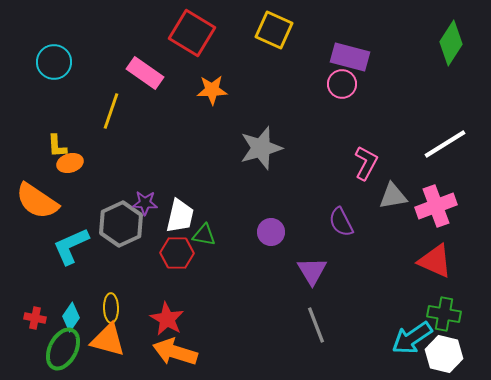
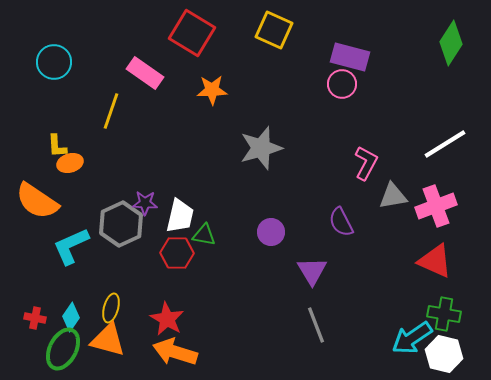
yellow ellipse: rotated 16 degrees clockwise
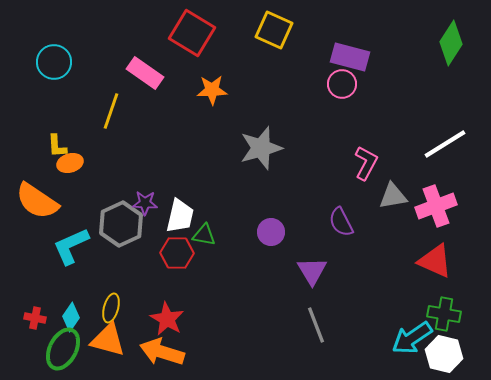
orange arrow: moved 13 px left
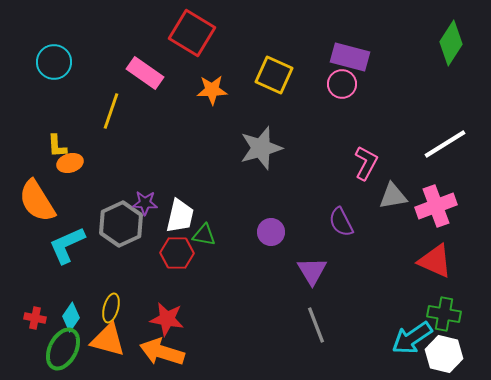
yellow square: moved 45 px down
orange semicircle: rotated 24 degrees clockwise
cyan L-shape: moved 4 px left, 1 px up
red star: rotated 20 degrees counterclockwise
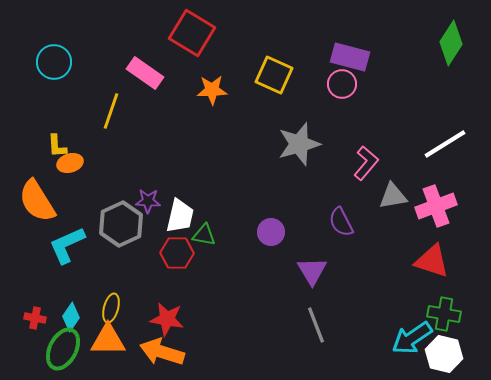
gray star: moved 38 px right, 4 px up
pink L-shape: rotated 12 degrees clockwise
purple star: moved 3 px right, 2 px up
red triangle: moved 3 px left; rotated 6 degrees counterclockwise
orange triangle: rotated 15 degrees counterclockwise
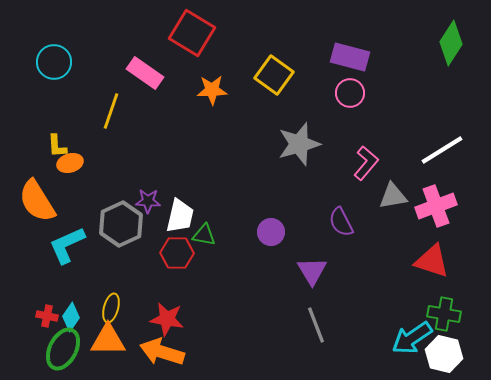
yellow square: rotated 12 degrees clockwise
pink circle: moved 8 px right, 9 px down
white line: moved 3 px left, 6 px down
red cross: moved 12 px right, 2 px up
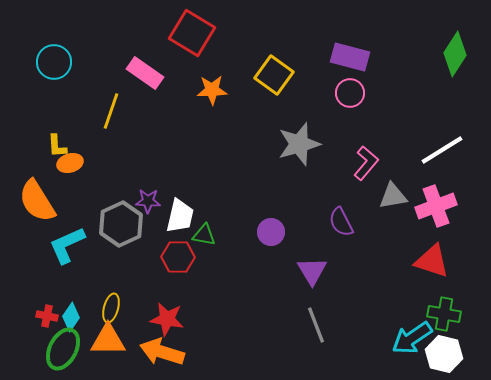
green diamond: moved 4 px right, 11 px down
red hexagon: moved 1 px right, 4 px down
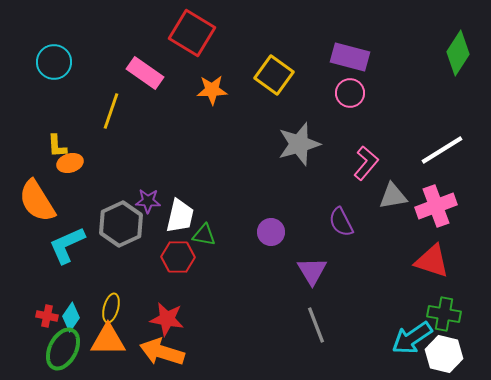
green diamond: moved 3 px right, 1 px up
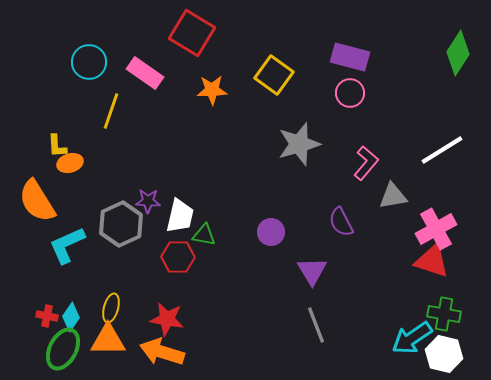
cyan circle: moved 35 px right
pink cross: moved 23 px down; rotated 9 degrees counterclockwise
